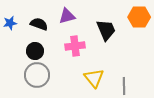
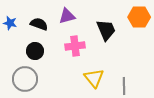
blue star: rotated 24 degrees clockwise
gray circle: moved 12 px left, 4 px down
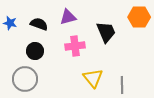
purple triangle: moved 1 px right, 1 px down
black trapezoid: moved 2 px down
yellow triangle: moved 1 px left
gray line: moved 2 px left, 1 px up
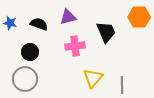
black circle: moved 5 px left, 1 px down
yellow triangle: rotated 20 degrees clockwise
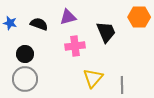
black circle: moved 5 px left, 2 px down
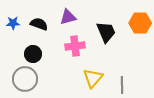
orange hexagon: moved 1 px right, 6 px down
blue star: moved 3 px right; rotated 16 degrees counterclockwise
black circle: moved 8 px right
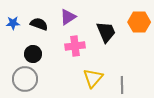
purple triangle: rotated 18 degrees counterclockwise
orange hexagon: moved 1 px left, 1 px up
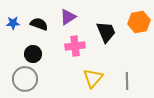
orange hexagon: rotated 10 degrees counterclockwise
gray line: moved 5 px right, 4 px up
